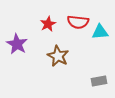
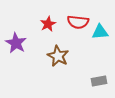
purple star: moved 1 px left, 1 px up
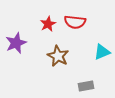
red semicircle: moved 3 px left
cyan triangle: moved 2 px right, 20 px down; rotated 18 degrees counterclockwise
purple star: rotated 20 degrees clockwise
gray rectangle: moved 13 px left, 5 px down
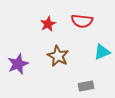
red semicircle: moved 7 px right, 1 px up
purple star: moved 2 px right, 21 px down
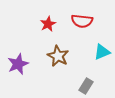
gray rectangle: rotated 49 degrees counterclockwise
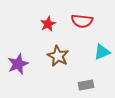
gray rectangle: moved 1 px up; rotated 49 degrees clockwise
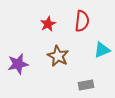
red semicircle: rotated 90 degrees counterclockwise
cyan triangle: moved 2 px up
purple star: rotated 10 degrees clockwise
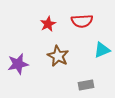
red semicircle: rotated 80 degrees clockwise
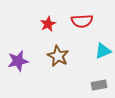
cyan triangle: moved 1 px right, 1 px down
purple star: moved 3 px up
gray rectangle: moved 13 px right
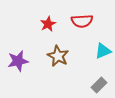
gray rectangle: rotated 35 degrees counterclockwise
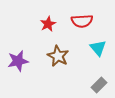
cyan triangle: moved 5 px left, 3 px up; rotated 48 degrees counterclockwise
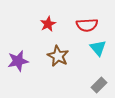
red semicircle: moved 5 px right, 4 px down
